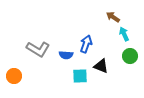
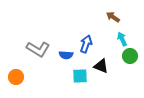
cyan arrow: moved 2 px left, 5 px down
orange circle: moved 2 px right, 1 px down
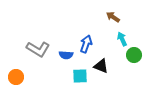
green circle: moved 4 px right, 1 px up
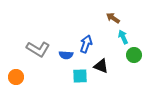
brown arrow: moved 1 px down
cyan arrow: moved 1 px right, 2 px up
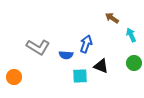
brown arrow: moved 1 px left
cyan arrow: moved 8 px right, 2 px up
gray L-shape: moved 2 px up
green circle: moved 8 px down
orange circle: moved 2 px left
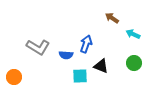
cyan arrow: moved 2 px right, 1 px up; rotated 40 degrees counterclockwise
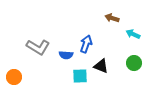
brown arrow: rotated 16 degrees counterclockwise
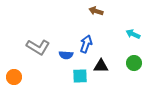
brown arrow: moved 16 px left, 7 px up
black triangle: rotated 21 degrees counterclockwise
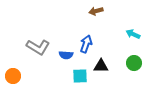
brown arrow: rotated 32 degrees counterclockwise
orange circle: moved 1 px left, 1 px up
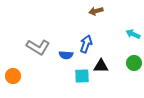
cyan square: moved 2 px right
